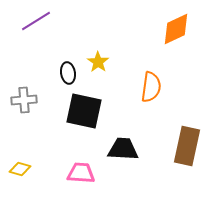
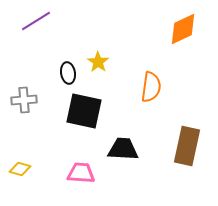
orange diamond: moved 7 px right
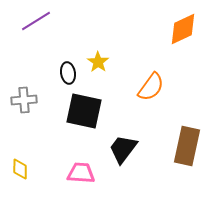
orange semicircle: rotated 28 degrees clockwise
black trapezoid: rotated 56 degrees counterclockwise
yellow diamond: rotated 75 degrees clockwise
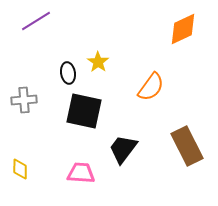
brown rectangle: rotated 39 degrees counterclockwise
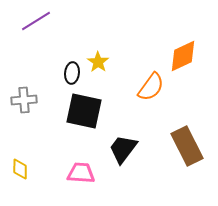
orange diamond: moved 27 px down
black ellipse: moved 4 px right; rotated 15 degrees clockwise
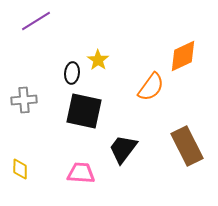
yellow star: moved 2 px up
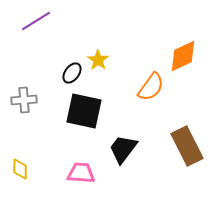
black ellipse: rotated 30 degrees clockwise
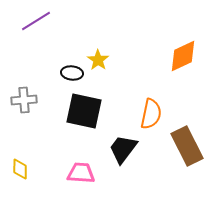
black ellipse: rotated 60 degrees clockwise
orange semicircle: moved 27 px down; rotated 24 degrees counterclockwise
